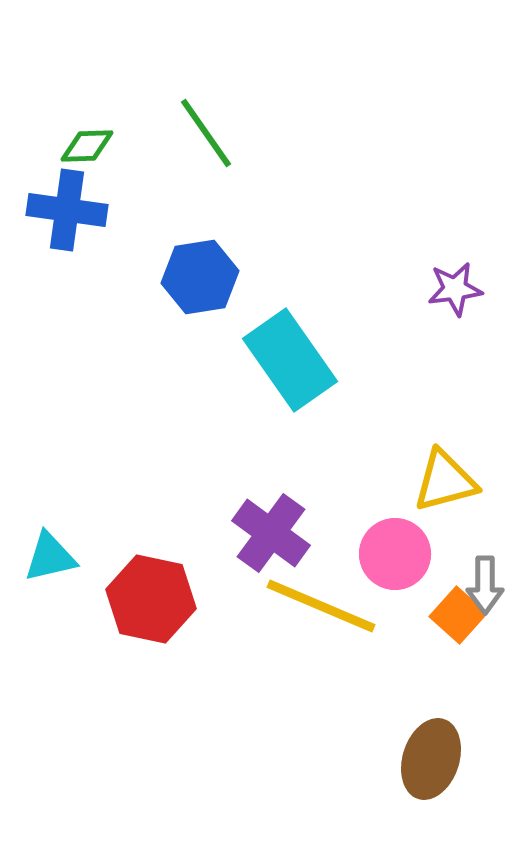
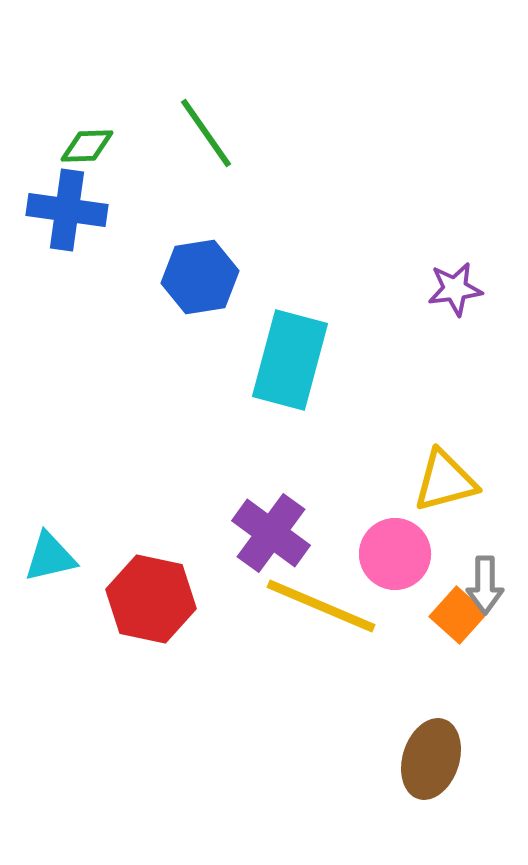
cyan rectangle: rotated 50 degrees clockwise
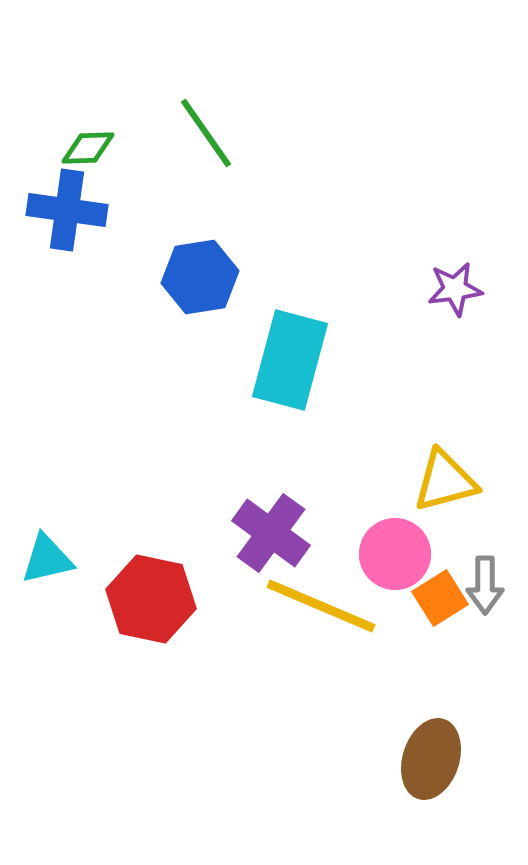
green diamond: moved 1 px right, 2 px down
cyan triangle: moved 3 px left, 2 px down
orange square: moved 18 px left, 17 px up; rotated 16 degrees clockwise
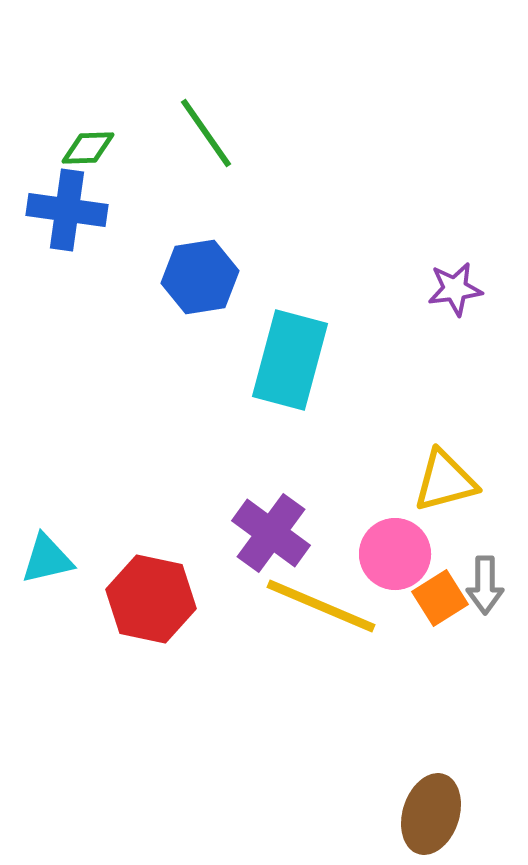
brown ellipse: moved 55 px down
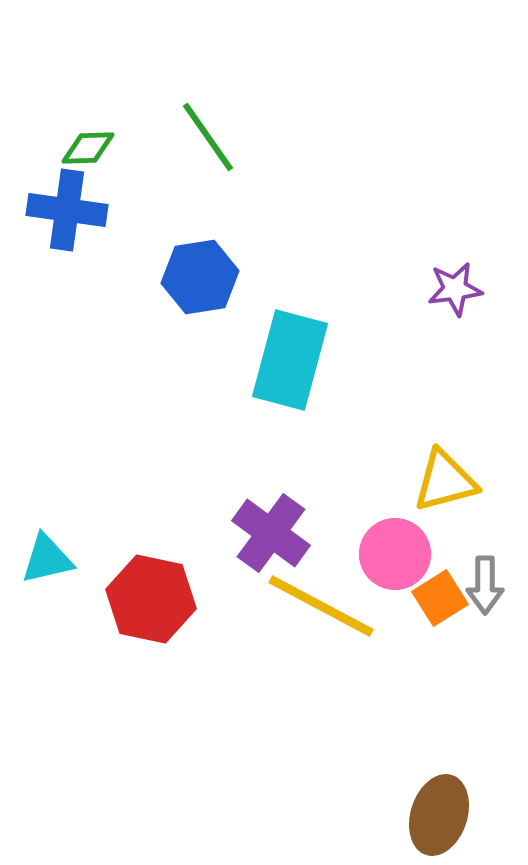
green line: moved 2 px right, 4 px down
yellow line: rotated 5 degrees clockwise
brown ellipse: moved 8 px right, 1 px down
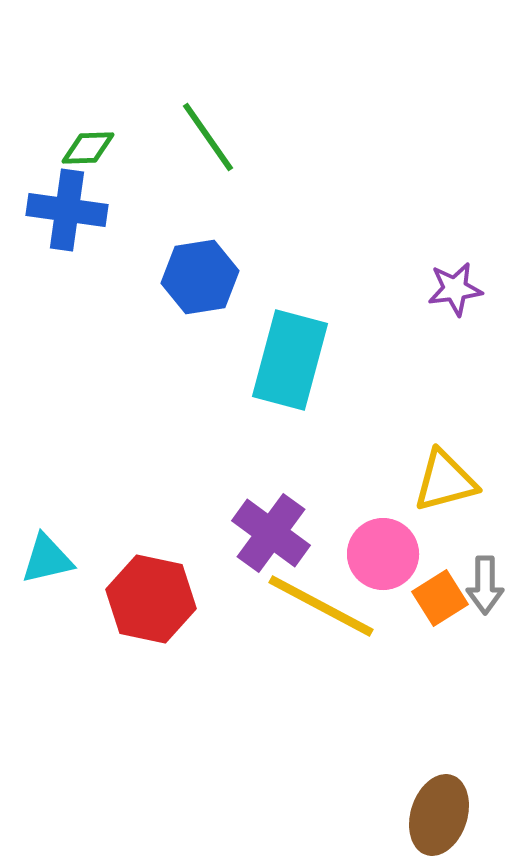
pink circle: moved 12 px left
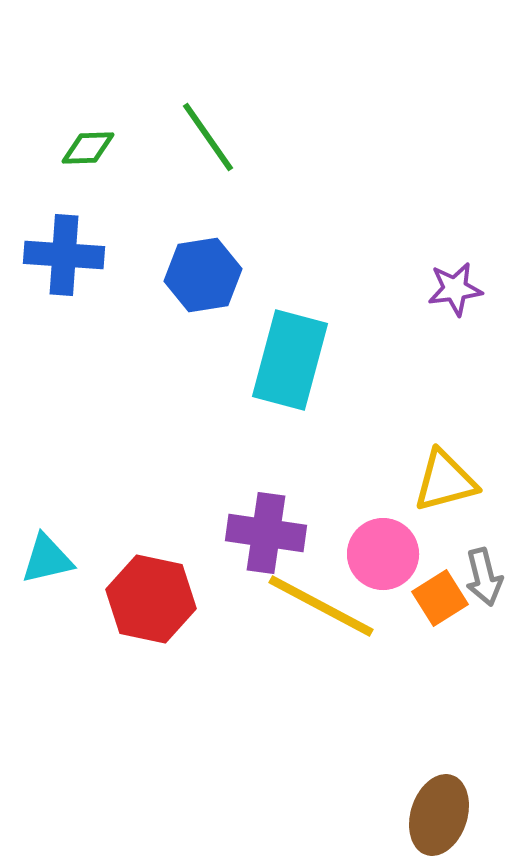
blue cross: moved 3 px left, 45 px down; rotated 4 degrees counterclockwise
blue hexagon: moved 3 px right, 2 px up
purple cross: moved 5 px left; rotated 28 degrees counterclockwise
gray arrow: moved 1 px left, 8 px up; rotated 14 degrees counterclockwise
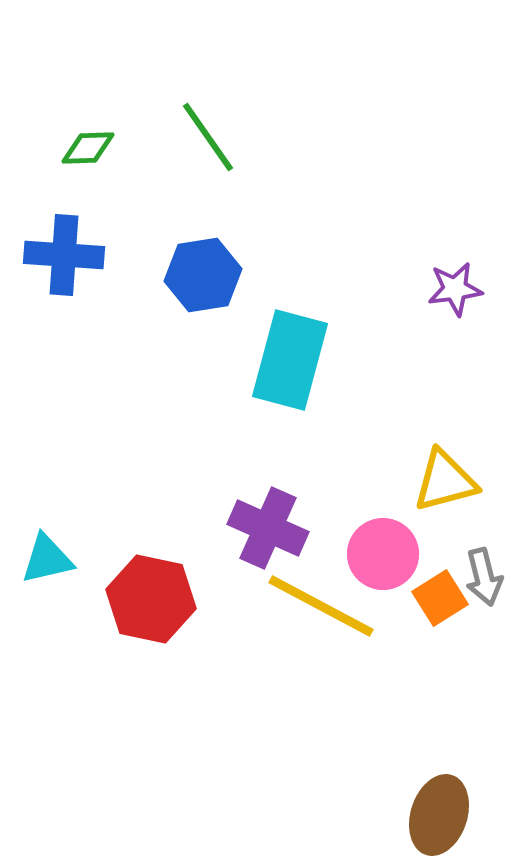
purple cross: moved 2 px right, 5 px up; rotated 16 degrees clockwise
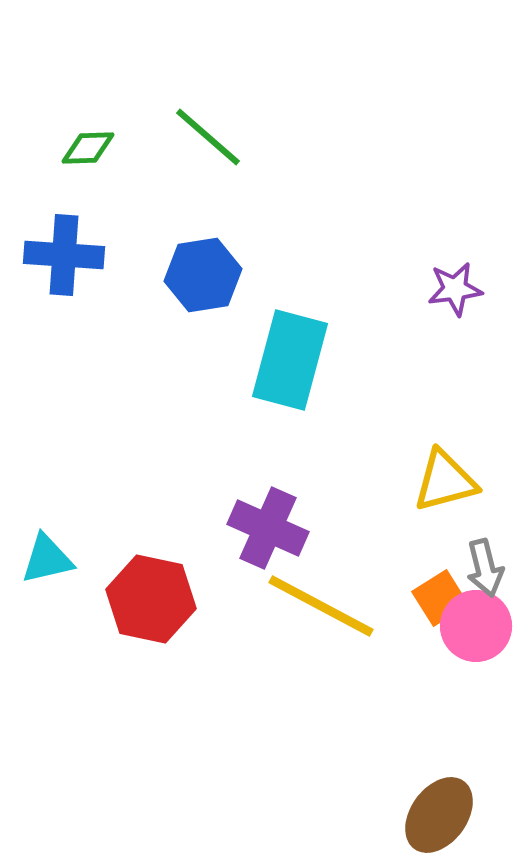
green line: rotated 14 degrees counterclockwise
pink circle: moved 93 px right, 72 px down
gray arrow: moved 1 px right, 9 px up
brown ellipse: rotated 18 degrees clockwise
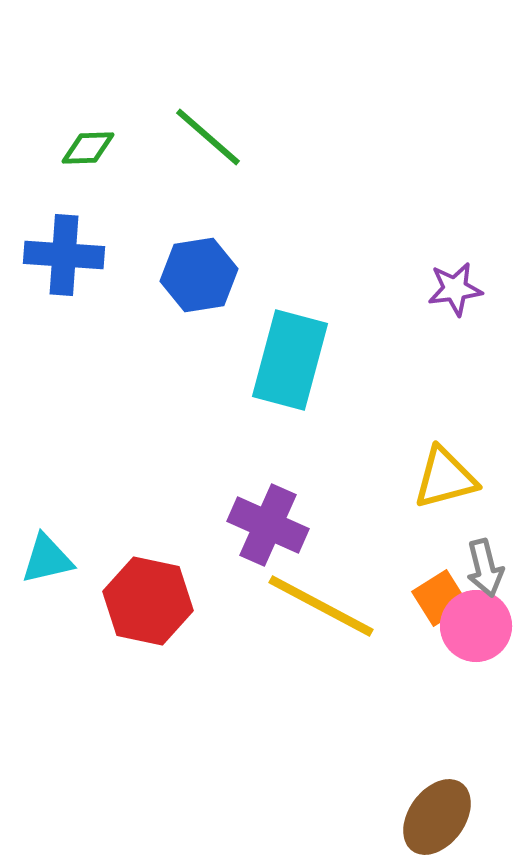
blue hexagon: moved 4 px left
yellow triangle: moved 3 px up
purple cross: moved 3 px up
red hexagon: moved 3 px left, 2 px down
brown ellipse: moved 2 px left, 2 px down
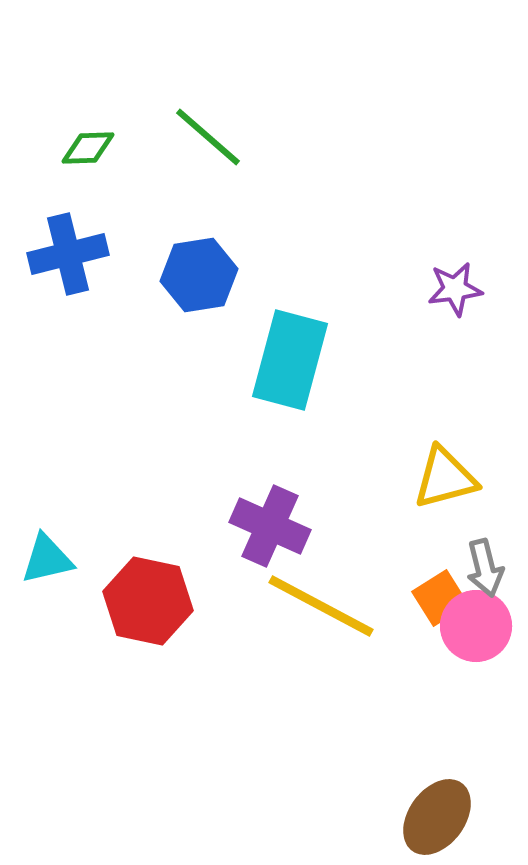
blue cross: moved 4 px right, 1 px up; rotated 18 degrees counterclockwise
purple cross: moved 2 px right, 1 px down
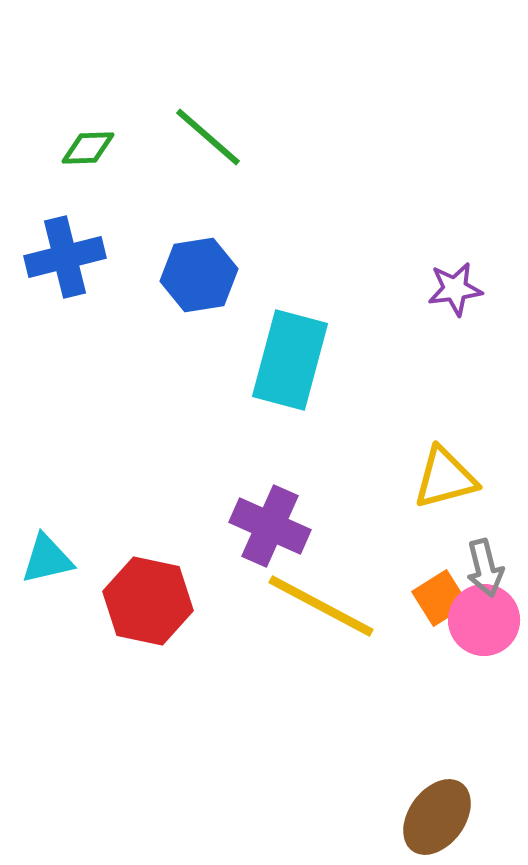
blue cross: moved 3 px left, 3 px down
pink circle: moved 8 px right, 6 px up
